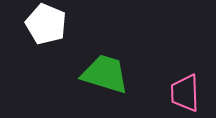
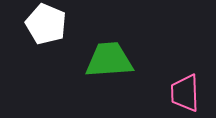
green trapezoid: moved 4 px right, 14 px up; rotated 21 degrees counterclockwise
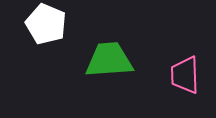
pink trapezoid: moved 18 px up
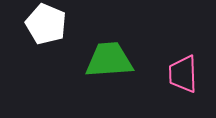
pink trapezoid: moved 2 px left, 1 px up
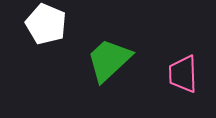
green trapezoid: rotated 39 degrees counterclockwise
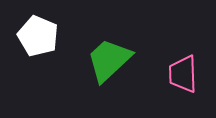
white pentagon: moved 8 px left, 12 px down
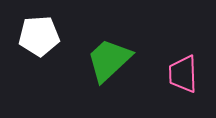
white pentagon: moved 1 px right; rotated 27 degrees counterclockwise
